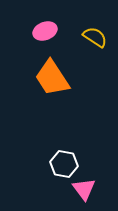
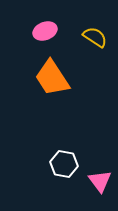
pink triangle: moved 16 px right, 8 px up
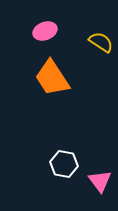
yellow semicircle: moved 6 px right, 5 px down
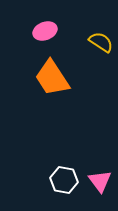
white hexagon: moved 16 px down
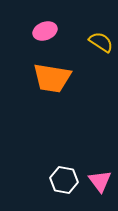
orange trapezoid: rotated 48 degrees counterclockwise
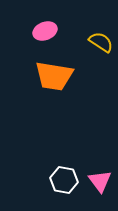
orange trapezoid: moved 2 px right, 2 px up
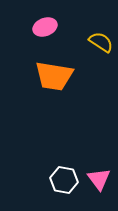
pink ellipse: moved 4 px up
pink triangle: moved 1 px left, 2 px up
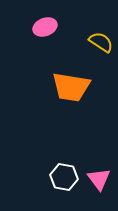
orange trapezoid: moved 17 px right, 11 px down
white hexagon: moved 3 px up
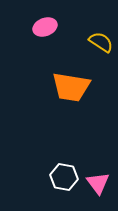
pink triangle: moved 1 px left, 4 px down
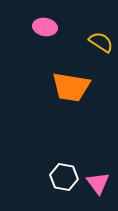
pink ellipse: rotated 30 degrees clockwise
